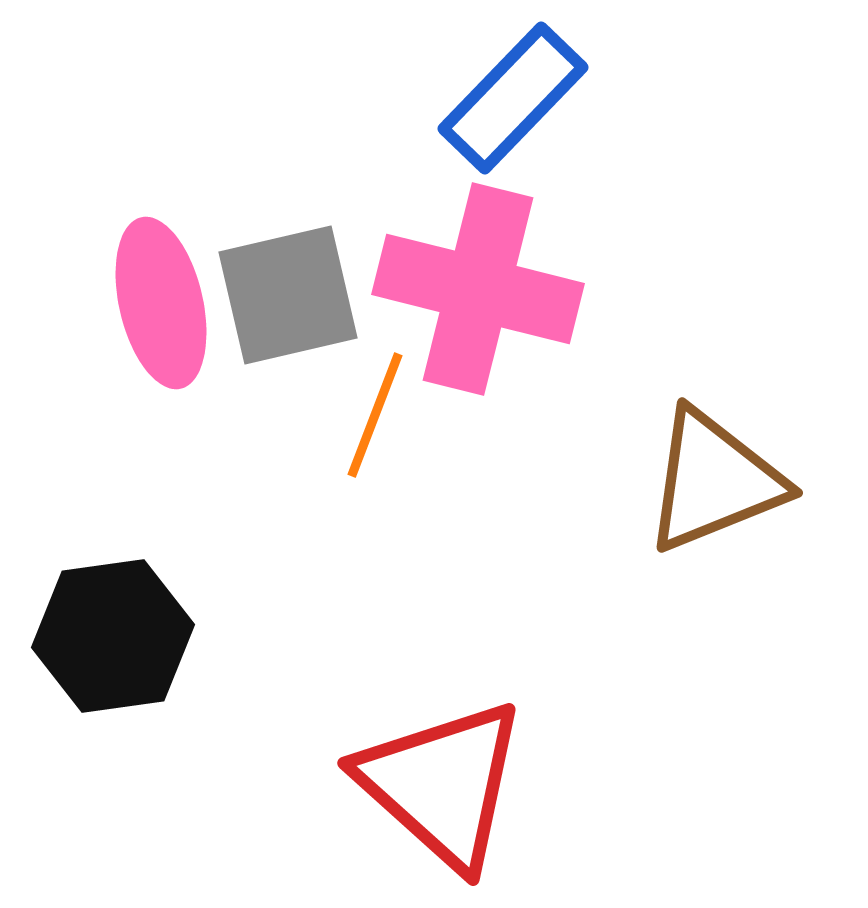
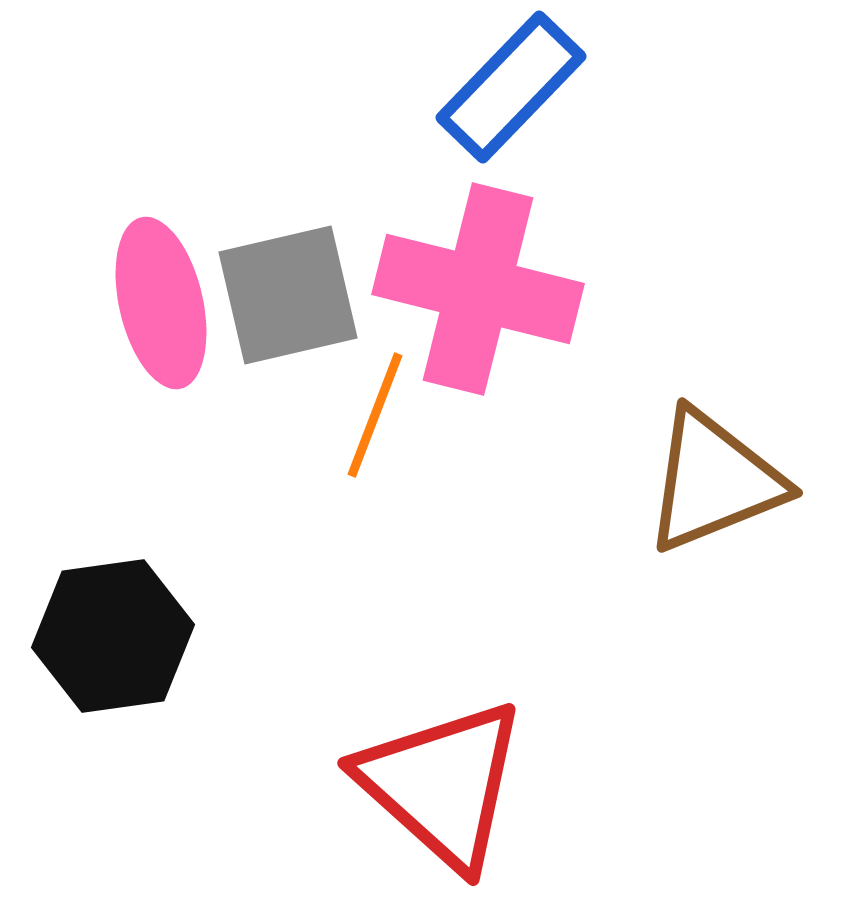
blue rectangle: moved 2 px left, 11 px up
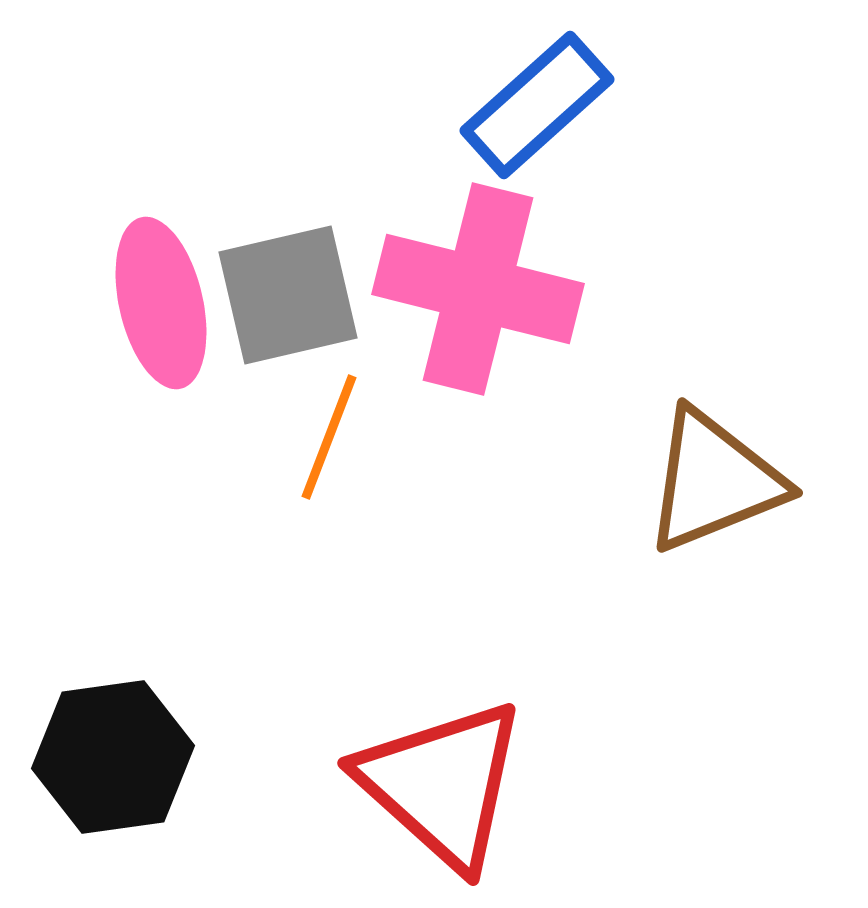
blue rectangle: moved 26 px right, 18 px down; rotated 4 degrees clockwise
orange line: moved 46 px left, 22 px down
black hexagon: moved 121 px down
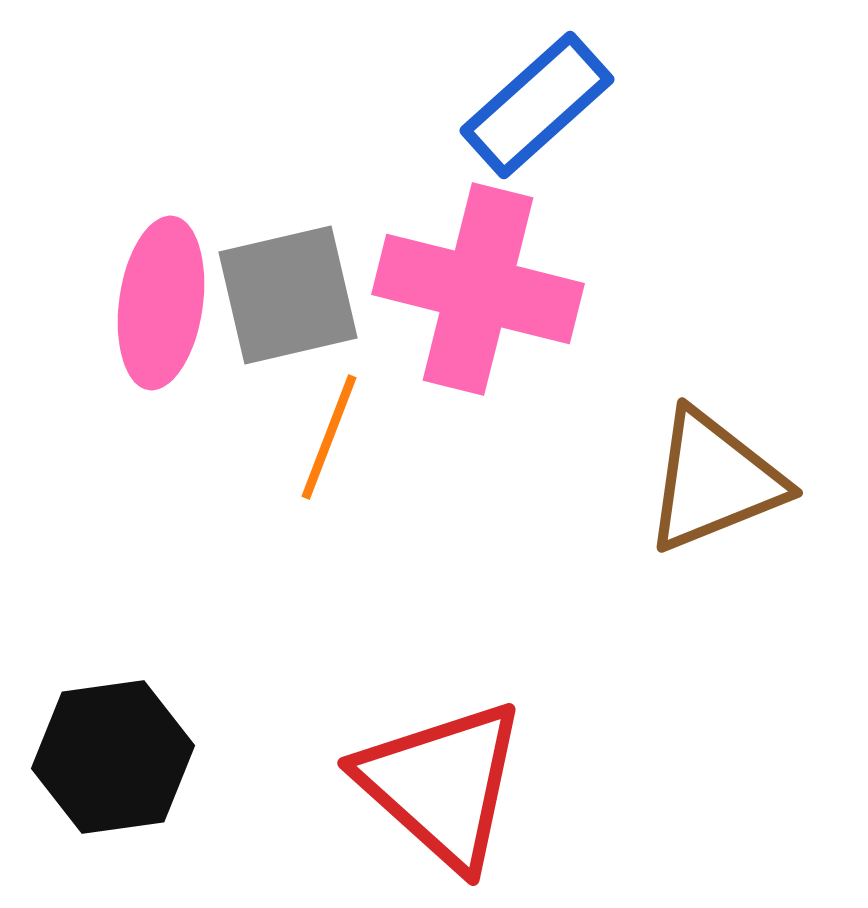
pink ellipse: rotated 21 degrees clockwise
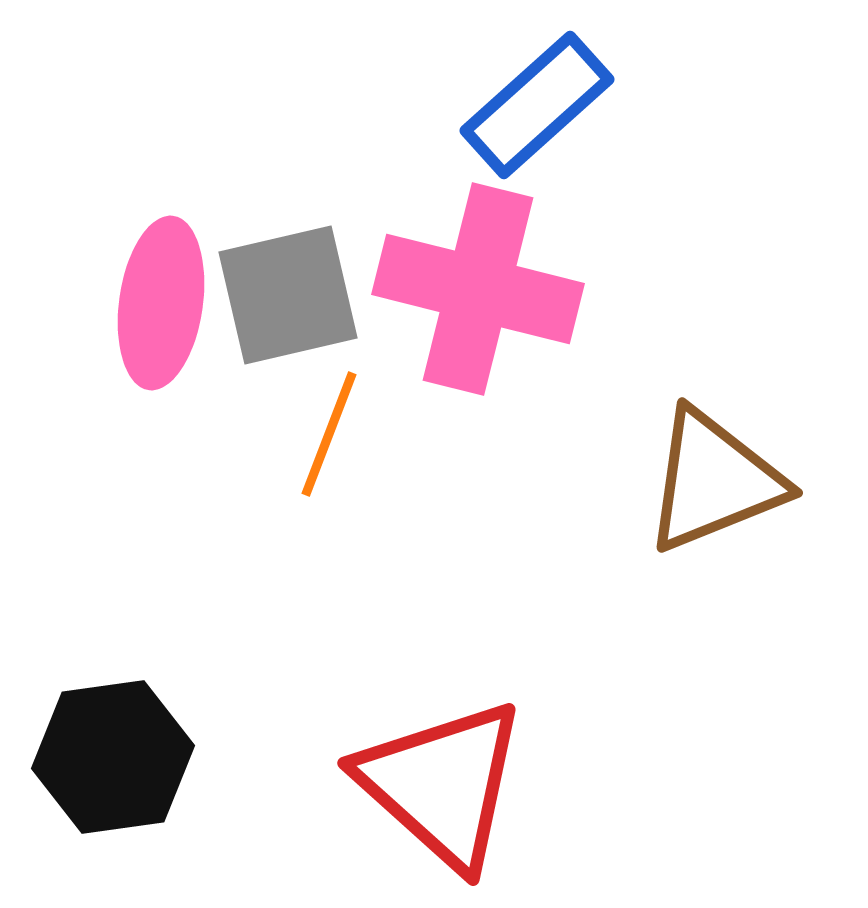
orange line: moved 3 px up
